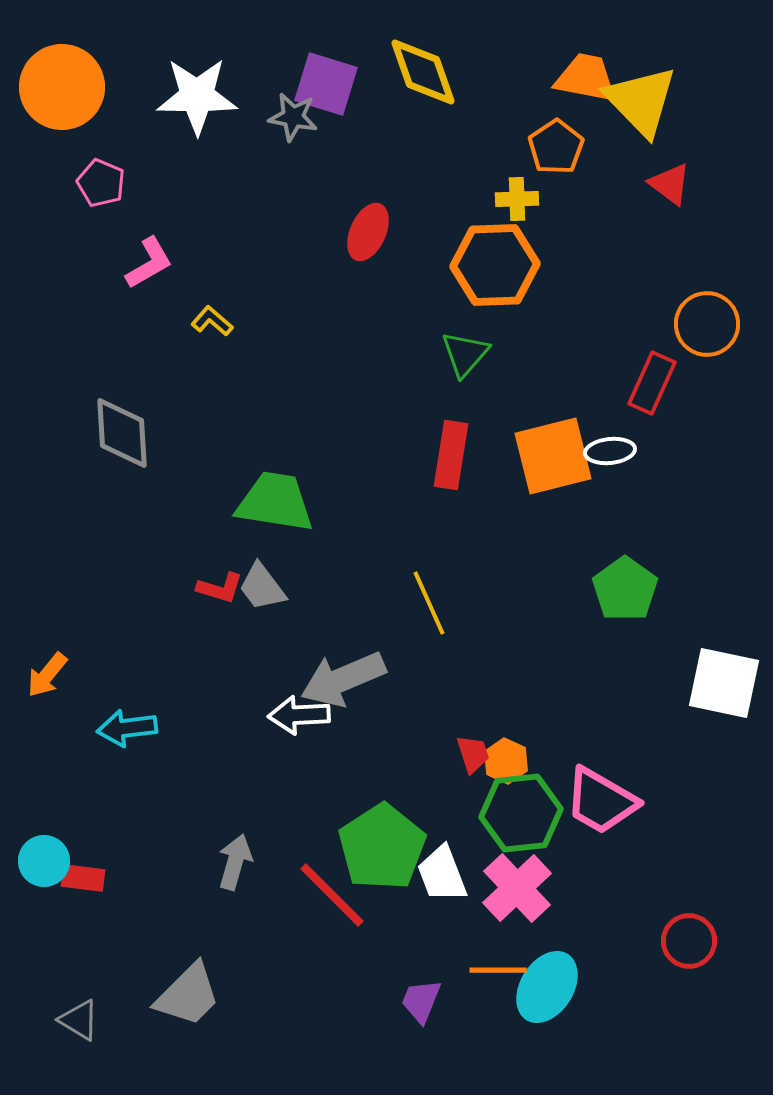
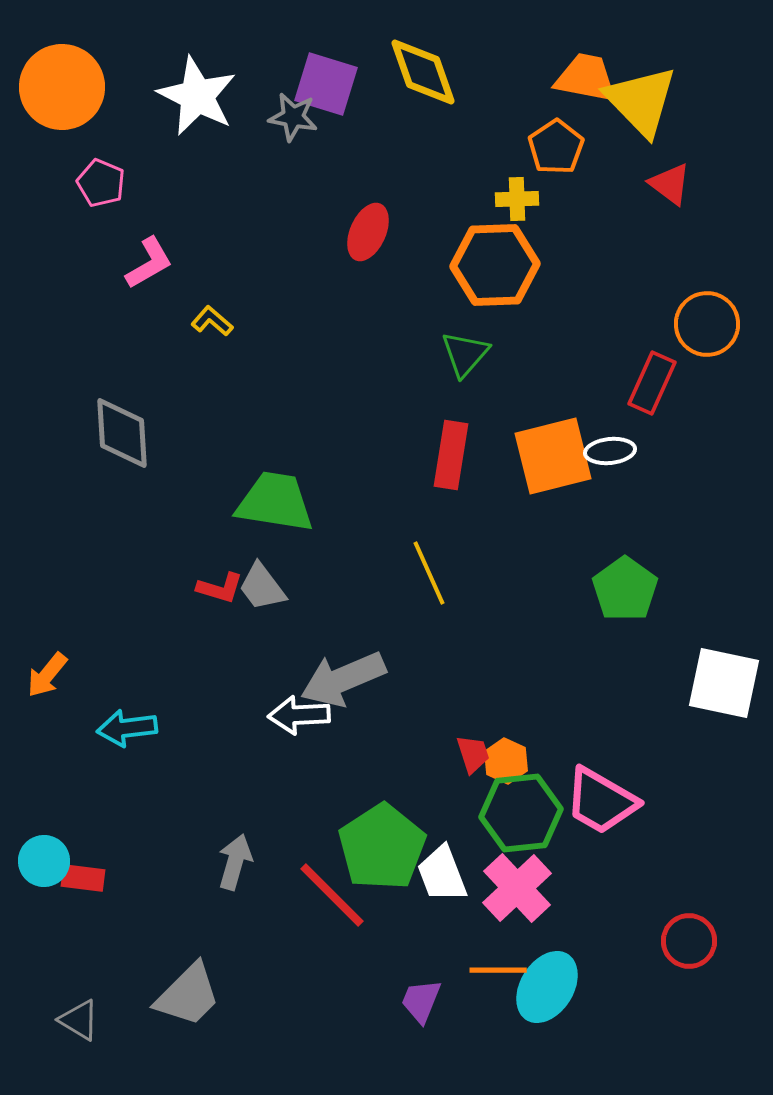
white star at (197, 96): rotated 26 degrees clockwise
yellow line at (429, 603): moved 30 px up
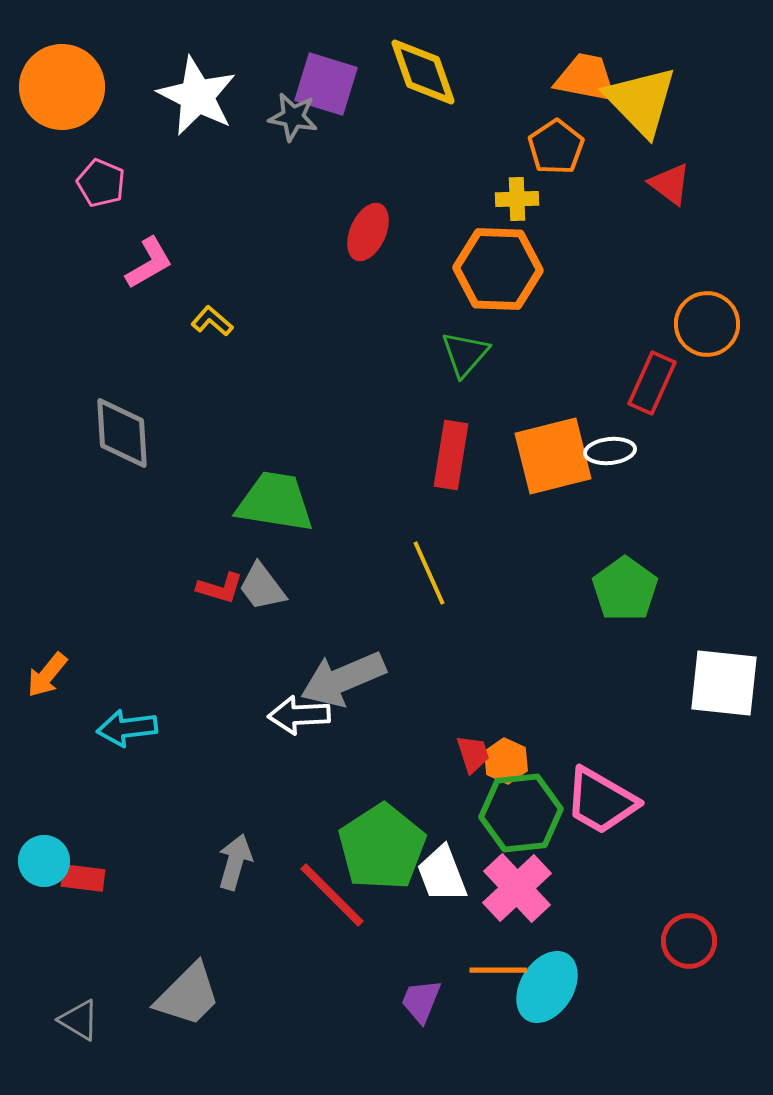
orange hexagon at (495, 265): moved 3 px right, 4 px down; rotated 4 degrees clockwise
white square at (724, 683): rotated 6 degrees counterclockwise
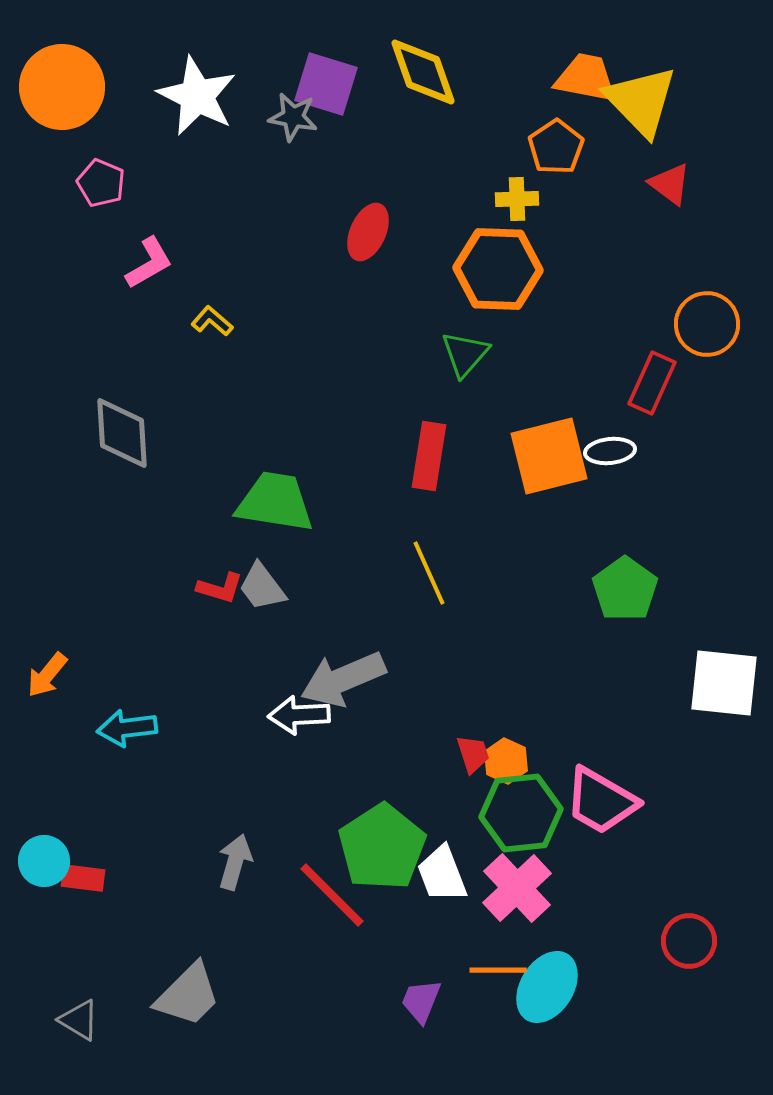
red rectangle at (451, 455): moved 22 px left, 1 px down
orange square at (553, 456): moved 4 px left
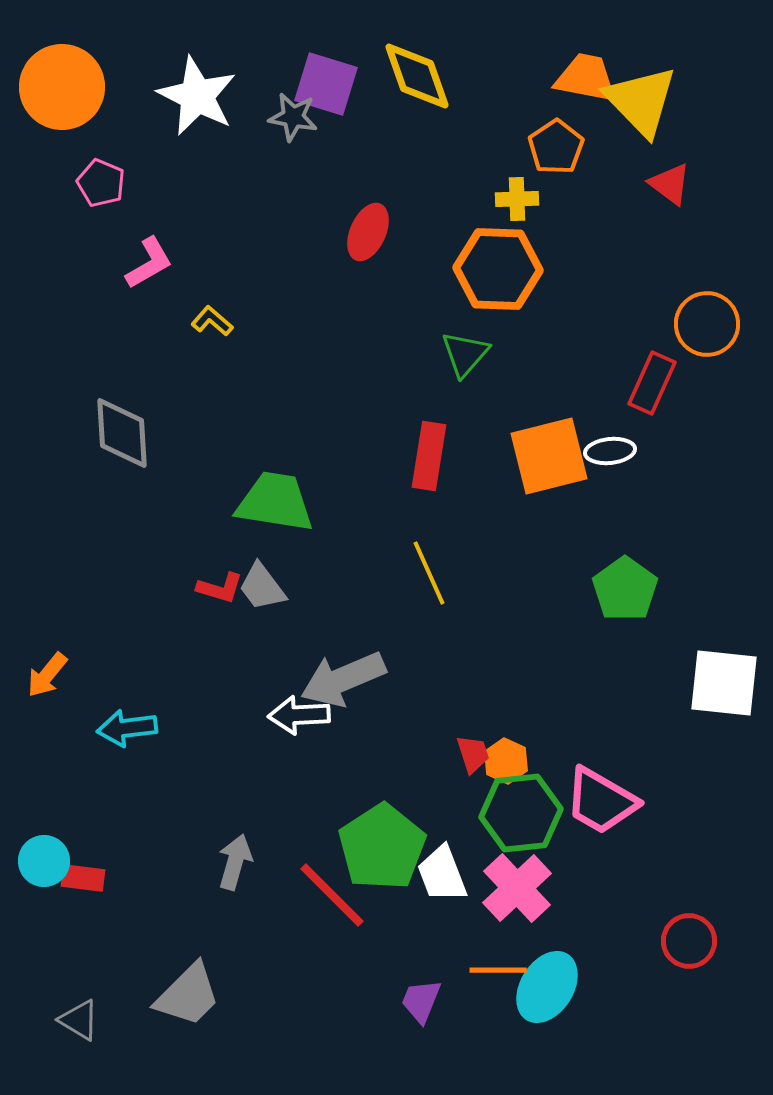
yellow diamond at (423, 72): moved 6 px left, 4 px down
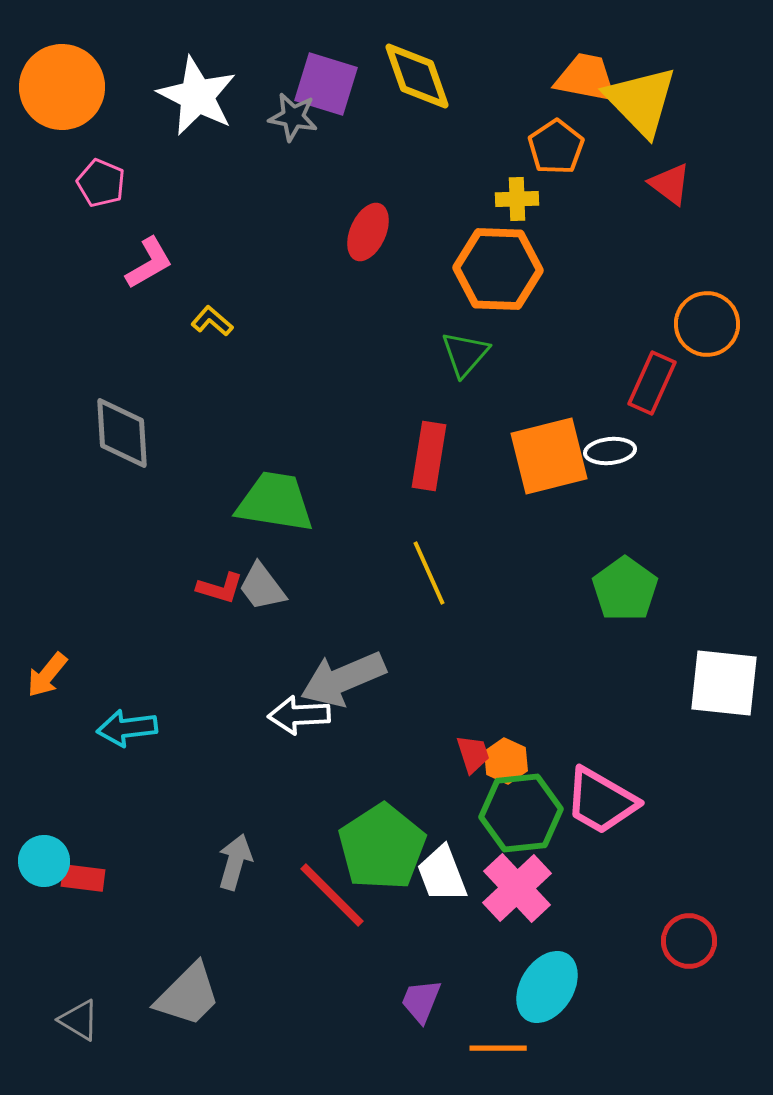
orange line at (498, 970): moved 78 px down
